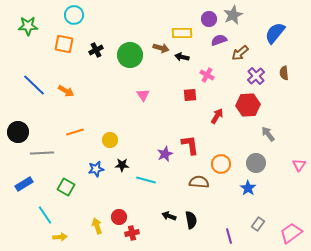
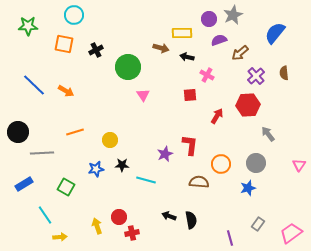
green circle at (130, 55): moved 2 px left, 12 px down
black arrow at (182, 57): moved 5 px right
red L-shape at (190, 145): rotated 15 degrees clockwise
blue star at (248, 188): rotated 21 degrees clockwise
purple line at (229, 236): moved 1 px right, 2 px down
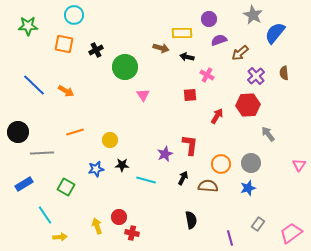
gray star at (233, 15): moved 20 px right; rotated 18 degrees counterclockwise
green circle at (128, 67): moved 3 px left
gray circle at (256, 163): moved 5 px left
brown semicircle at (199, 182): moved 9 px right, 4 px down
black arrow at (169, 216): moved 14 px right, 38 px up; rotated 96 degrees clockwise
red cross at (132, 233): rotated 24 degrees clockwise
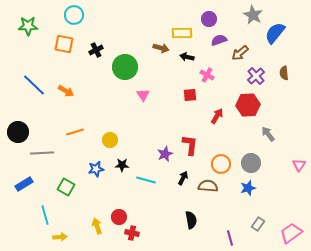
cyan line at (45, 215): rotated 18 degrees clockwise
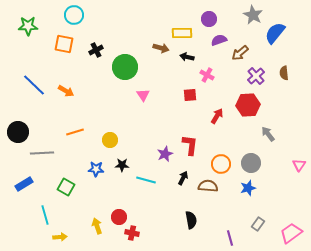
blue star at (96, 169): rotated 14 degrees clockwise
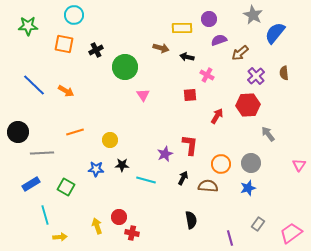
yellow rectangle at (182, 33): moved 5 px up
blue rectangle at (24, 184): moved 7 px right
